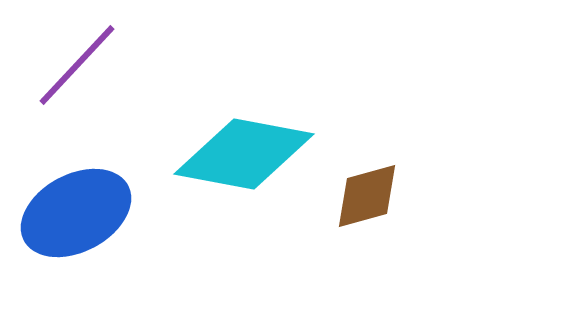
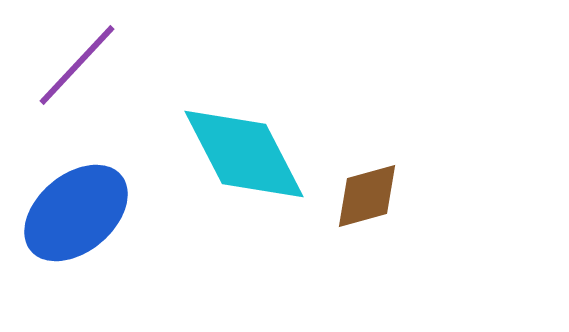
cyan diamond: rotated 52 degrees clockwise
blue ellipse: rotated 12 degrees counterclockwise
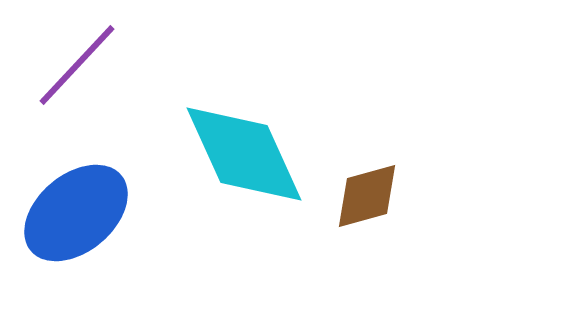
cyan diamond: rotated 3 degrees clockwise
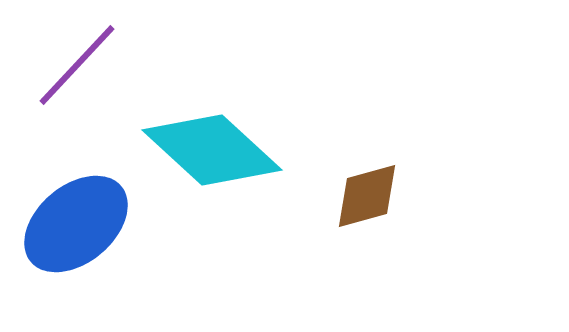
cyan diamond: moved 32 px left, 4 px up; rotated 23 degrees counterclockwise
blue ellipse: moved 11 px down
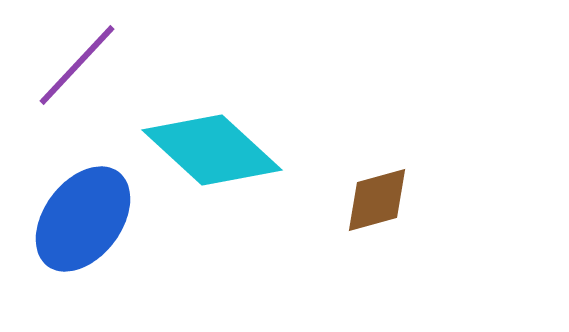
brown diamond: moved 10 px right, 4 px down
blue ellipse: moved 7 px right, 5 px up; rotated 13 degrees counterclockwise
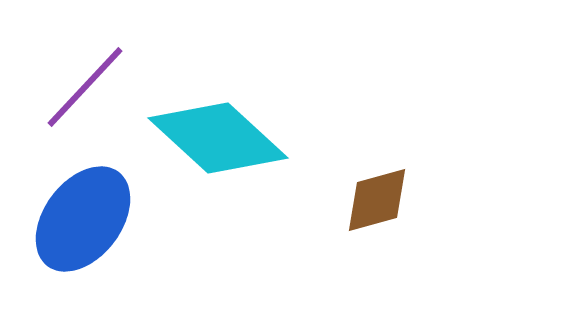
purple line: moved 8 px right, 22 px down
cyan diamond: moved 6 px right, 12 px up
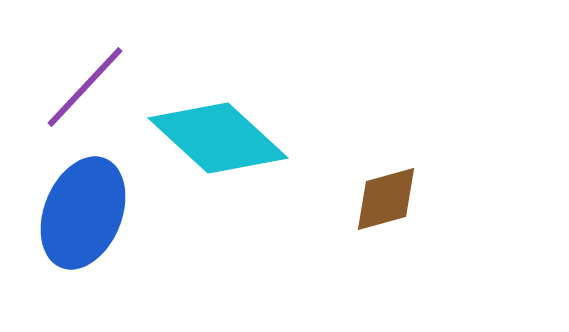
brown diamond: moved 9 px right, 1 px up
blue ellipse: moved 6 px up; rotated 15 degrees counterclockwise
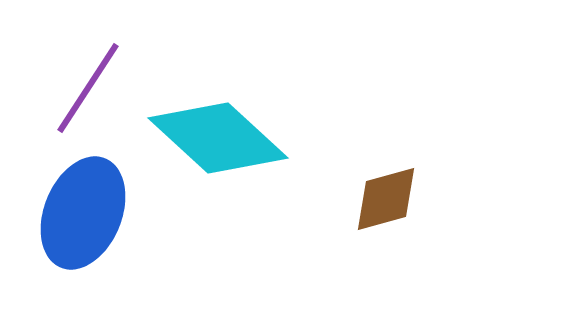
purple line: moved 3 px right, 1 px down; rotated 10 degrees counterclockwise
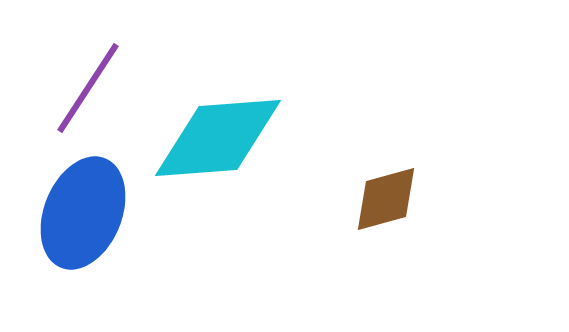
cyan diamond: rotated 47 degrees counterclockwise
